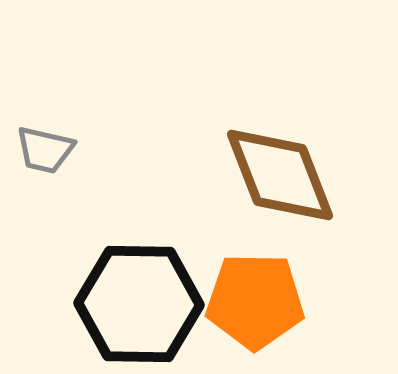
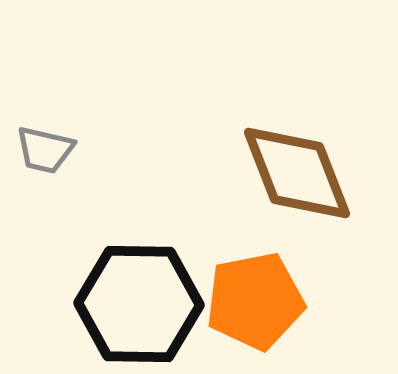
brown diamond: moved 17 px right, 2 px up
orange pentagon: rotated 12 degrees counterclockwise
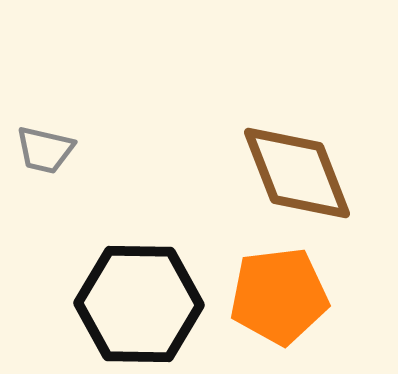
orange pentagon: moved 24 px right, 5 px up; rotated 4 degrees clockwise
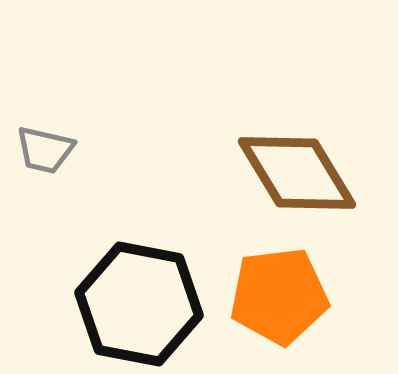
brown diamond: rotated 10 degrees counterclockwise
black hexagon: rotated 10 degrees clockwise
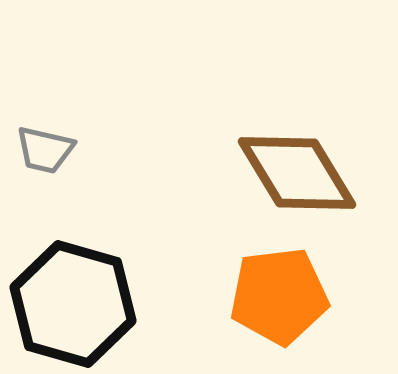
black hexagon: moved 66 px left; rotated 5 degrees clockwise
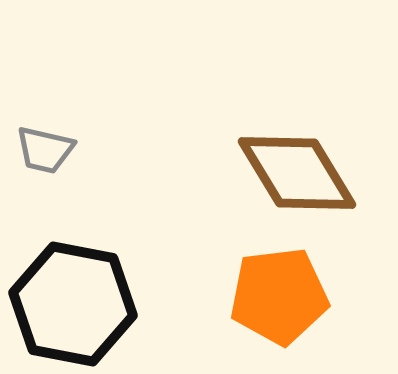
black hexagon: rotated 5 degrees counterclockwise
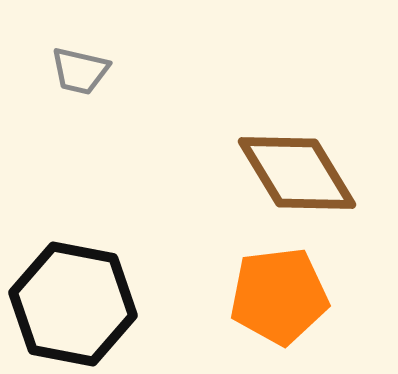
gray trapezoid: moved 35 px right, 79 px up
